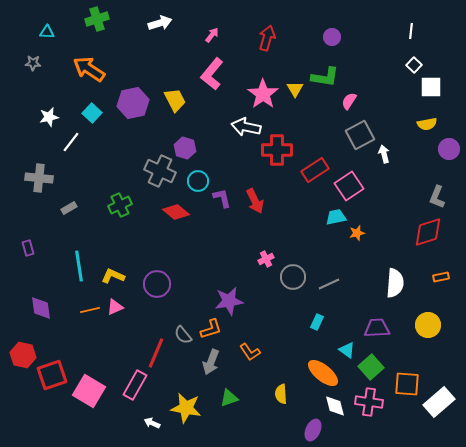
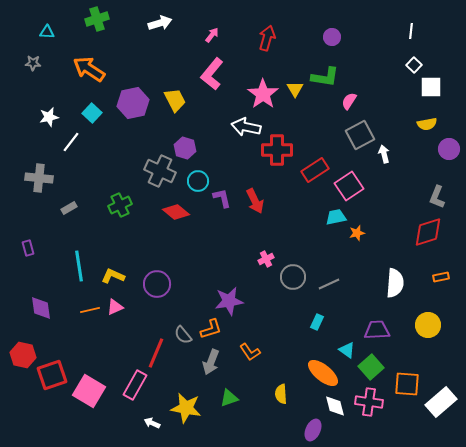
purple trapezoid at (377, 328): moved 2 px down
white rectangle at (439, 402): moved 2 px right
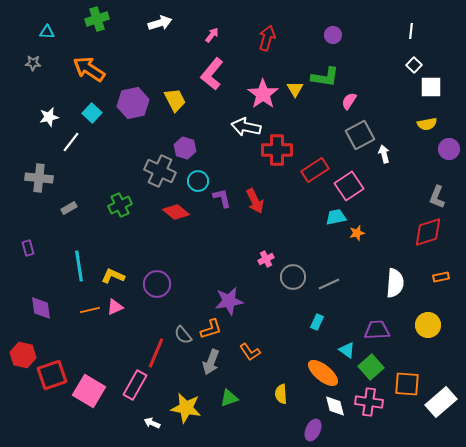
purple circle at (332, 37): moved 1 px right, 2 px up
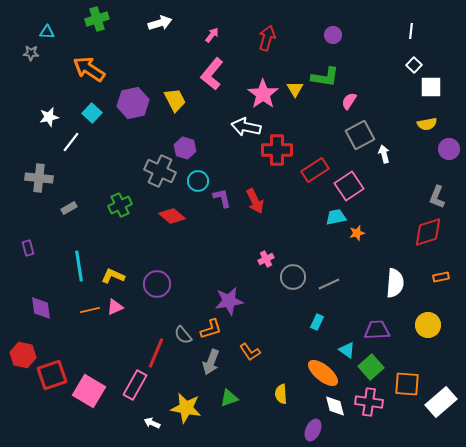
gray star at (33, 63): moved 2 px left, 10 px up
red diamond at (176, 212): moved 4 px left, 4 px down
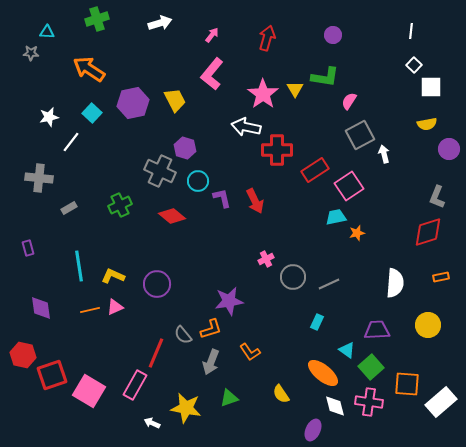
yellow semicircle at (281, 394): rotated 30 degrees counterclockwise
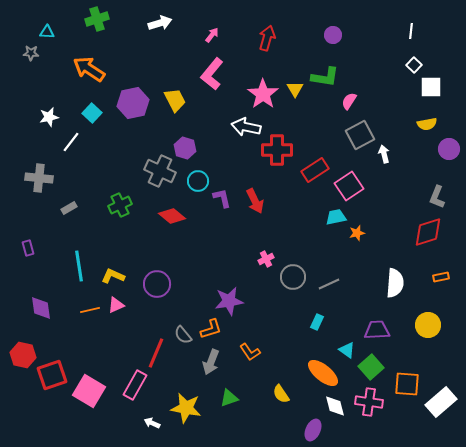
pink triangle at (115, 307): moved 1 px right, 2 px up
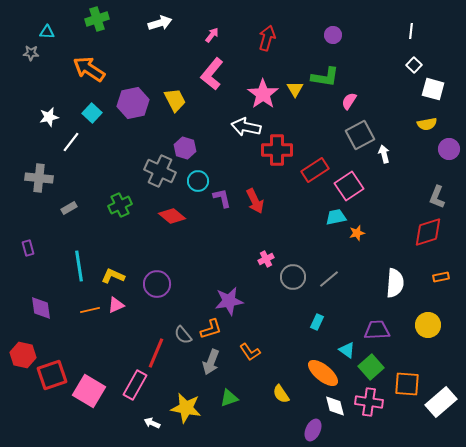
white square at (431, 87): moved 2 px right, 2 px down; rotated 15 degrees clockwise
gray line at (329, 284): moved 5 px up; rotated 15 degrees counterclockwise
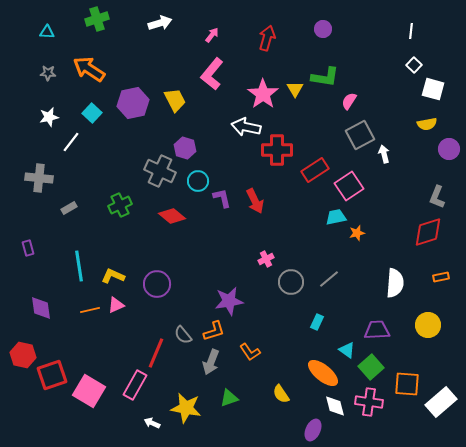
purple circle at (333, 35): moved 10 px left, 6 px up
gray star at (31, 53): moved 17 px right, 20 px down
gray circle at (293, 277): moved 2 px left, 5 px down
orange L-shape at (211, 329): moved 3 px right, 2 px down
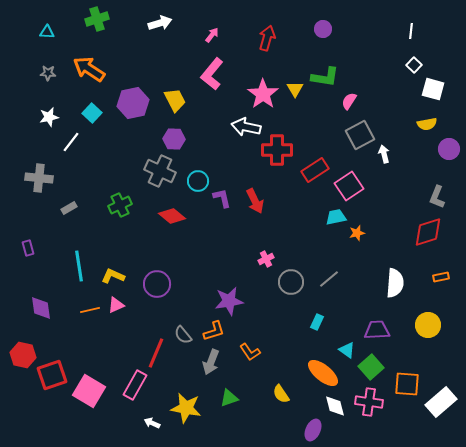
purple hexagon at (185, 148): moved 11 px left, 9 px up; rotated 15 degrees counterclockwise
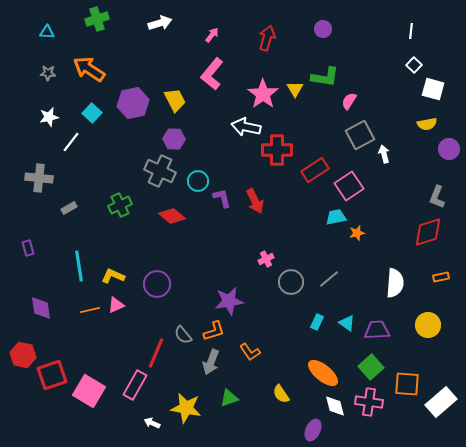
cyan triangle at (347, 350): moved 27 px up
